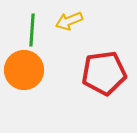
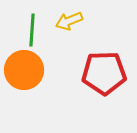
red pentagon: rotated 6 degrees clockwise
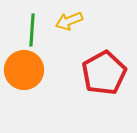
red pentagon: rotated 27 degrees counterclockwise
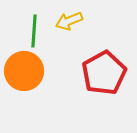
green line: moved 2 px right, 1 px down
orange circle: moved 1 px down
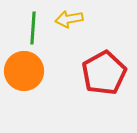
yellow arrow: moved 2 px up; rotated 12 degrees clockwise
green line: moved 1 px left, 3 px up
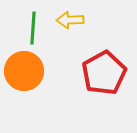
yellow arrow: moved 1 px right, 1 px down; rotated 8 degrees clockwise
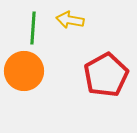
yellow arrow: rotated 12 degrees clockwise
red pentagon: moved 2 px right, 2 px down
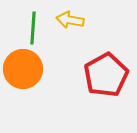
orange circle: moved 1 px left, 2 px up
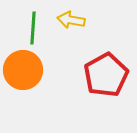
yellow arrow: moved 1 px right
orange circle: moved 1 px down
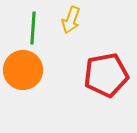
yellow arrow: rotated 80 degrees counterclockwise
red pentagon: rotated 18 degrees clockwise
